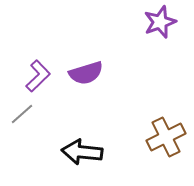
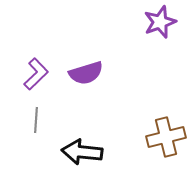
purple L-shape: moved 2 px left, 2 px up
gray line: moved 14 px right, 6 px down; rotated 45 degrees counterclockwise
brown cross: rotated 12 degrees clockwise
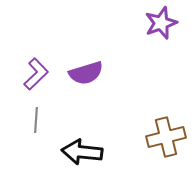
purple star: moved 1 px right, 1 px down
